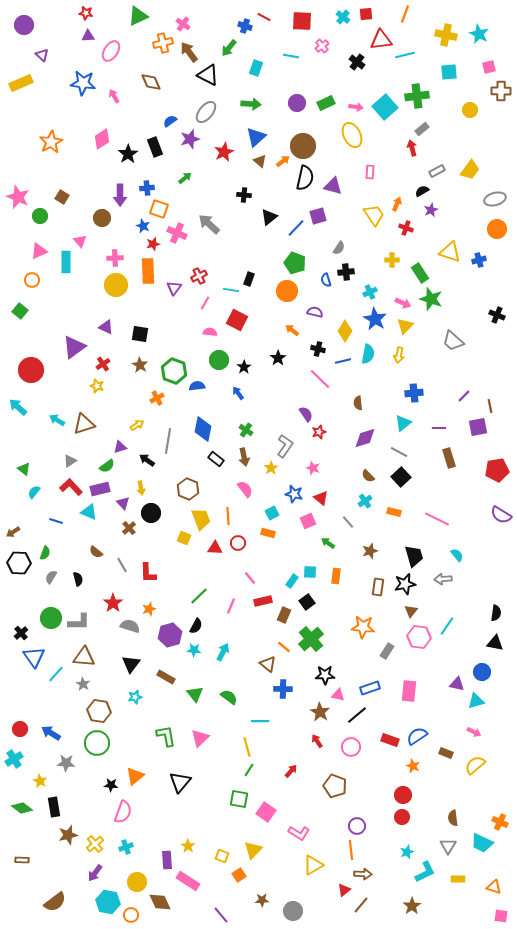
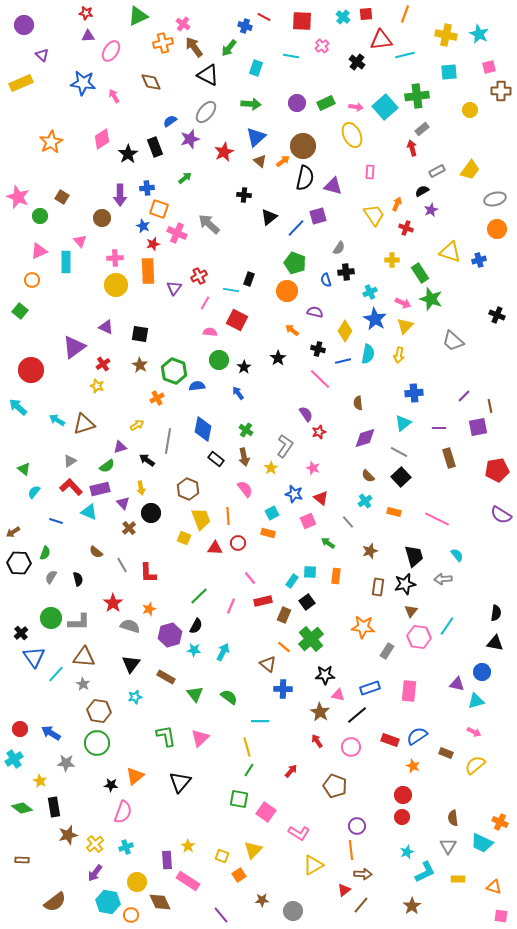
brown arrow at (189, 52): moved 5 px right, 5 px up
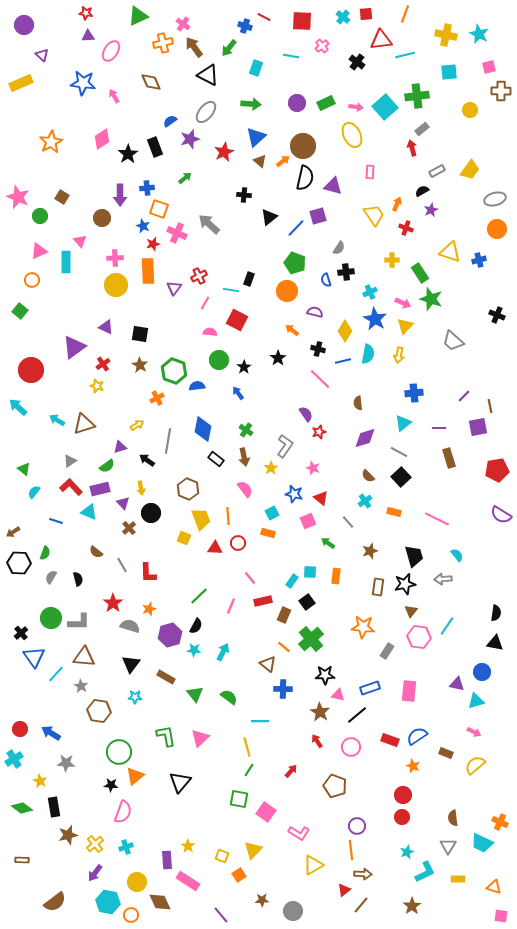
gray star at (83, 684): moved 2 px left, 2 px down
cyan star at (135, 697): rotated 16 degrees clockwise
green circle at (97, 743): moved 22 px right, 9 px down
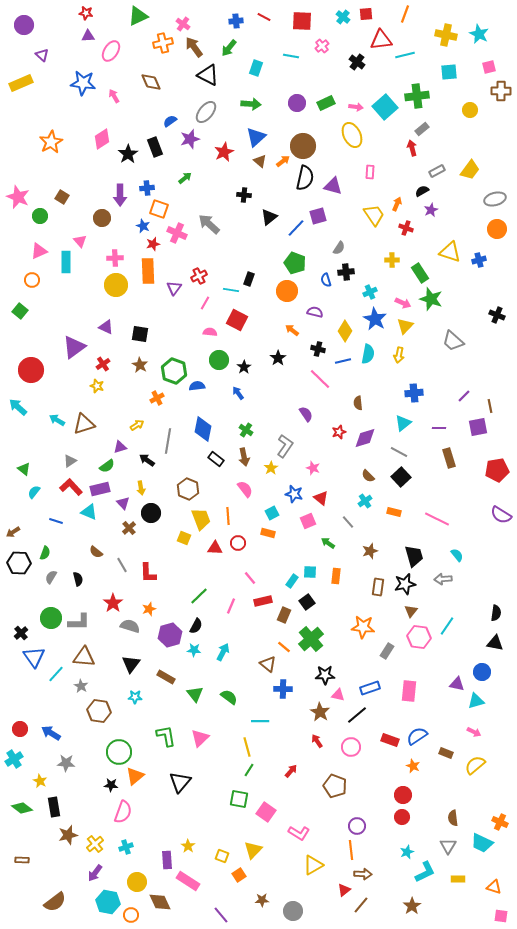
blue cross at (245, 26): moved 9 px left, 5 px up; rotated 24 degrees counterclockwise
red star at (319, 432): moved 20 px right
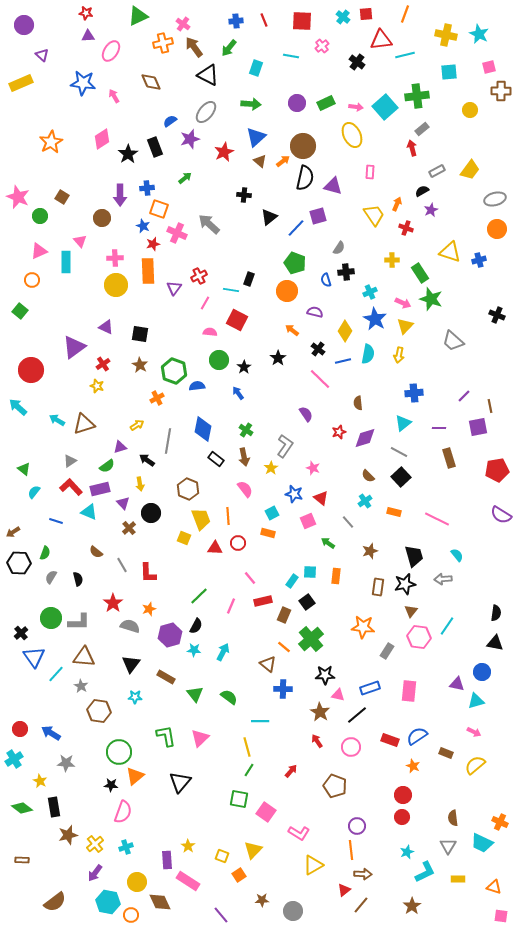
red line at (264, 17): moved 3 px down; rotated 40 degrees clockwise
black cross at (318, 349): rotated 24 degrees clockwise
yellow arrow at (141, 488): moved 1 px left, 4 px up
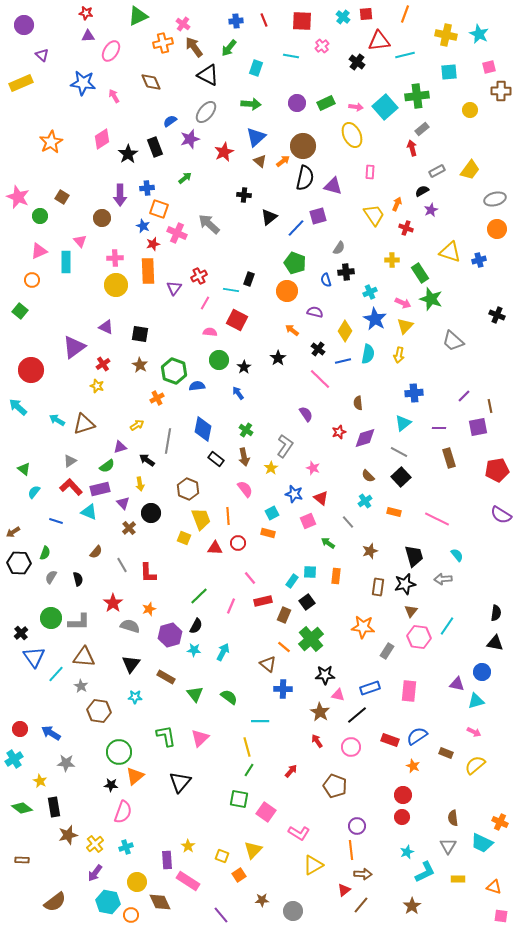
red triangle at (381, 40): moved 2 px left, 1 px down
brown semicircle at (96, 552): rotated 88 degrees counterclockwise
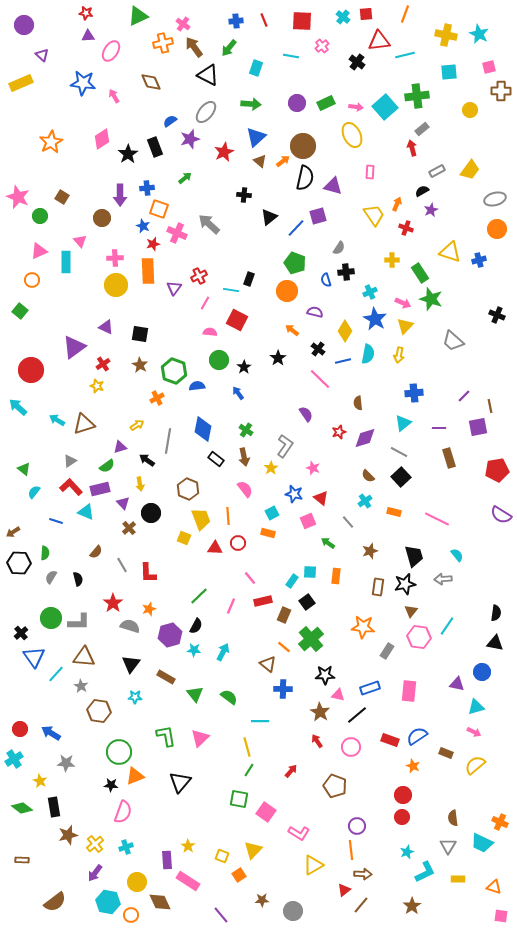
cyan triangle at (89, 512): moved 3 px left
green semicircle at (45, 553): rotated 16 degrees counterclockwise
cyan triangle at (476, 701): moved 6 px down
orange triangle at (135, 776): rotated 18 degrees clockwise
